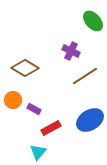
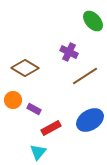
purple cross: moved 2 px left, 1 px down
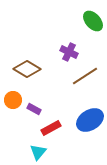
brown diamond: moved 2 px right, 1 px down
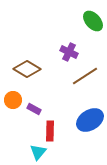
red rectangle: moved 1 px left, 3 px down; rotated 60 degrees counterclockwise
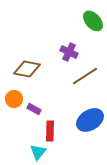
brown diamond: rotated 20 degrees counterclockwise
orange circle: moved 1 px right, 1 px up
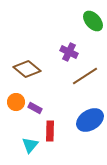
brown diamond: rotated 28 degrees clockwise
orange circle: moved 2 px right, 3 px down
purple rectangle: moved 1 px right, 1 px up
cyan triangle: moved 8 px left, 7 px up
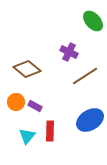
purple rectangle: moved 2 px up
cyan triangle: moved 3 px left, 9 px up
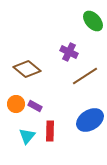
orange circle: moved 2 px down
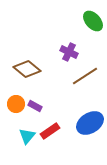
blue ellipse: moved 3 px down
red rectangle: rotated 54 degrees clockwise
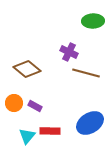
green ellipse: rotated 50 degrees counterclockwise
brown line: moved 1 px right, 3 px up; rotated 48 degrees clockwise
orange circle: moved 2 px left, 1 px up
red rectangle: rotated 36 degrees clockwise
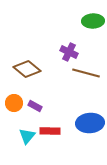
blue ellipse: rotated 28 degrees clockwise
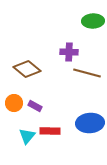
purple cross: rotated 24 degrees counterclockwise
brown line: moved 1 px right
